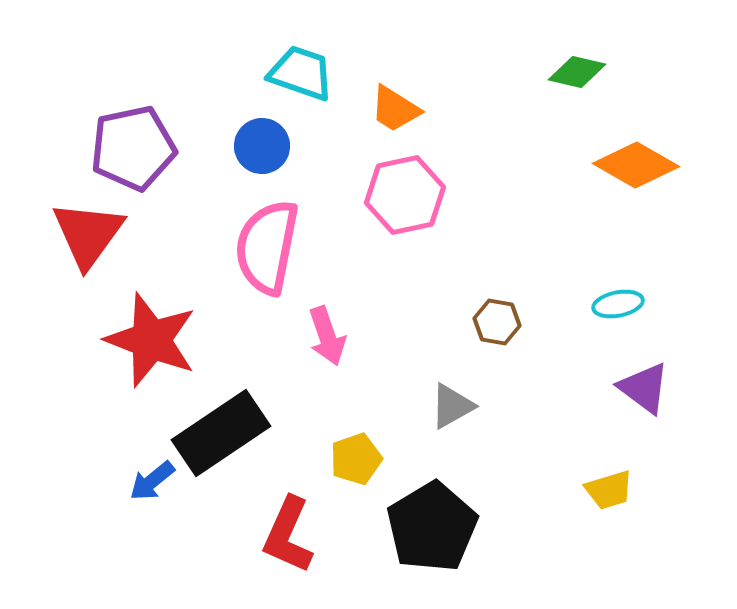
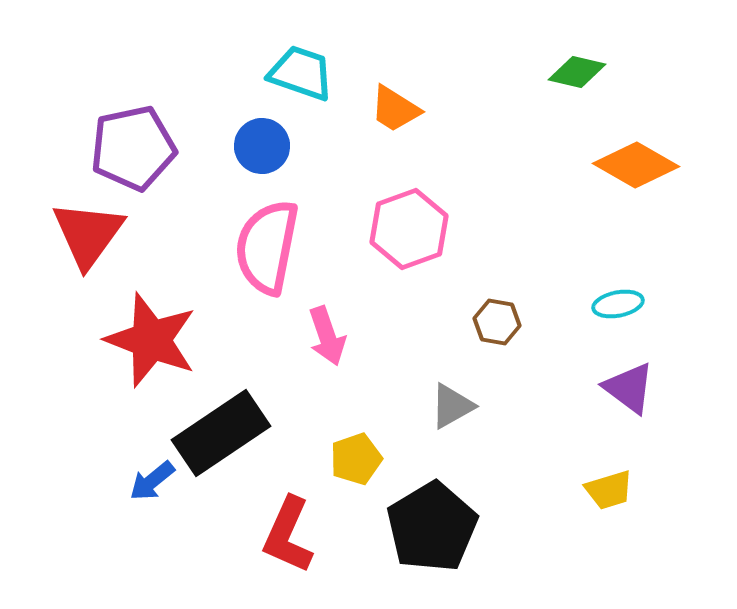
pink hexagon: moved 4 px right, 34 px down; rotated 8 degrees counterclockwise
purple triangle: moved 15 px left
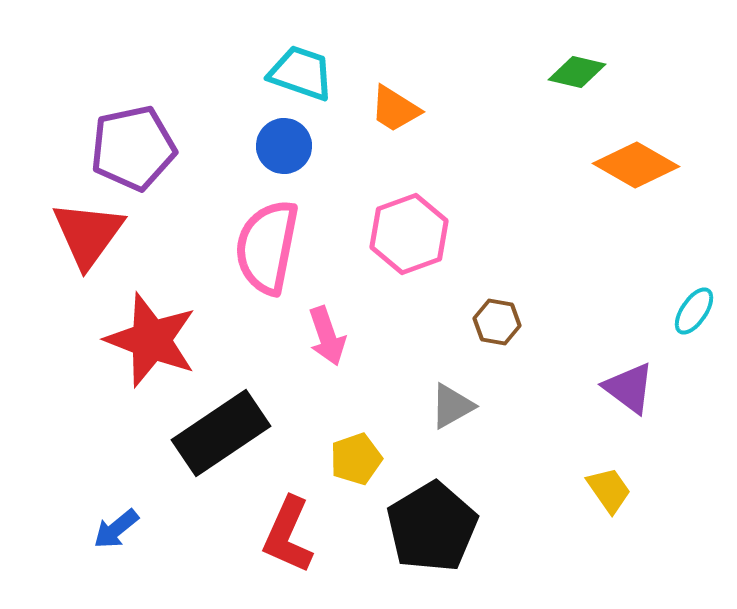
blue circle: moved 22 px right
pink hexagon: moved 5 px down
cyan ellipse: moved 76 px right, 7 px down; rotated 45 degrees counterclockwise
blue arrow: moved 36 px left, 48 px down
yellow trapezoid: rotated 108 degrees counterclockwise
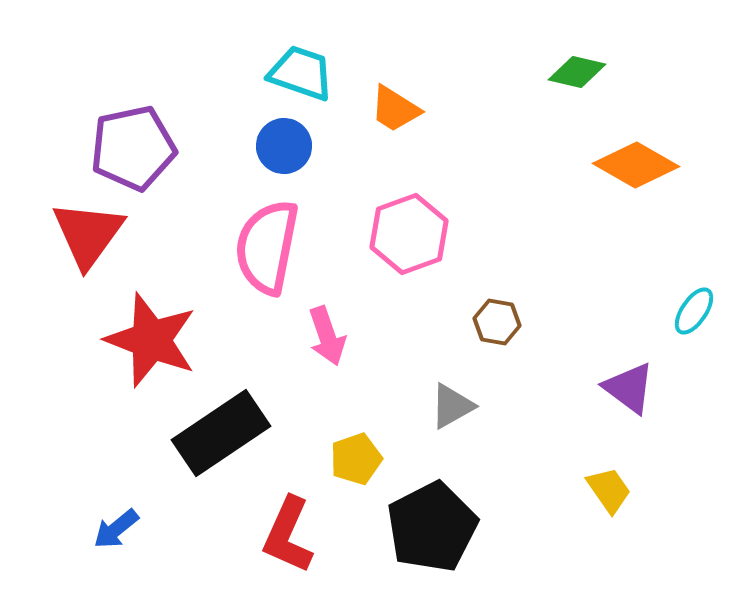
black pentagon: rotated 4 degrees clockwise
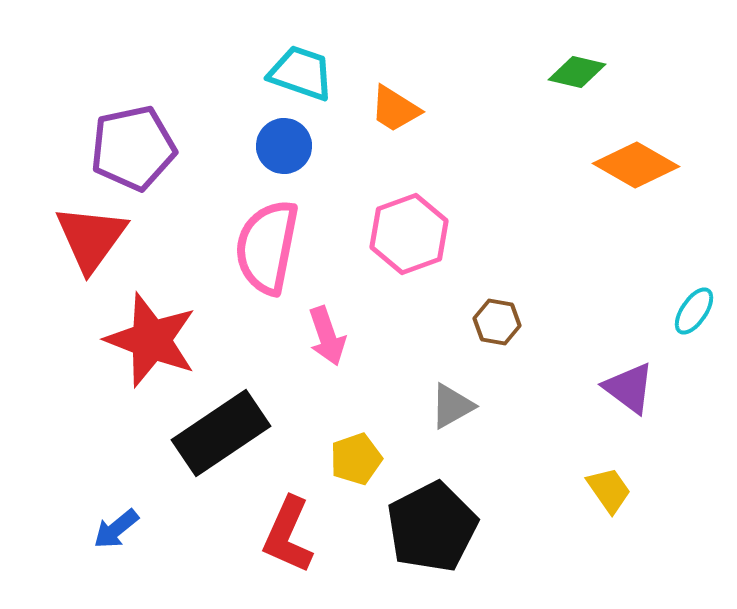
red triangle: moved 3 px right, 4 px down
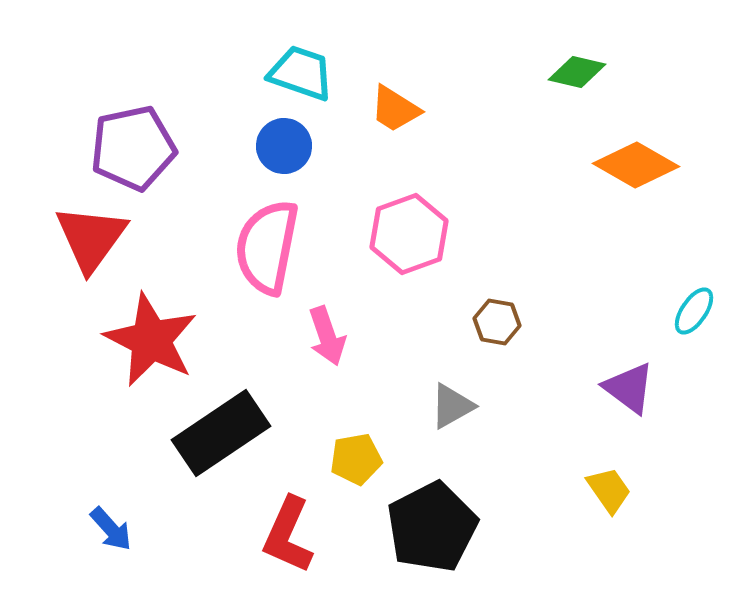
red star: rotated 6 degrees clockwise
yellow pentagon: rotated 9 degrees clockwise
blue arrow: moved 5 px left; rotated 93 degrees counterclockwise
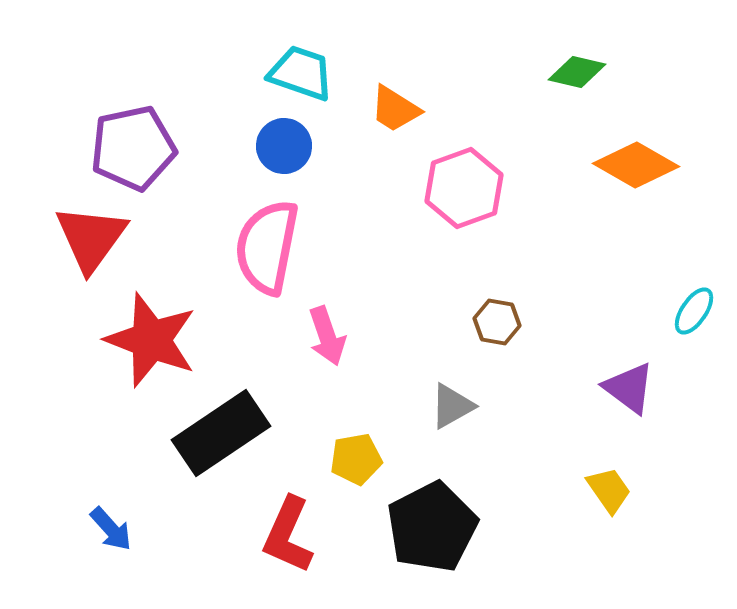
pink hexagon: moved 55 px right, 46 px up
red star: rotated 6 degrees counterclockwise
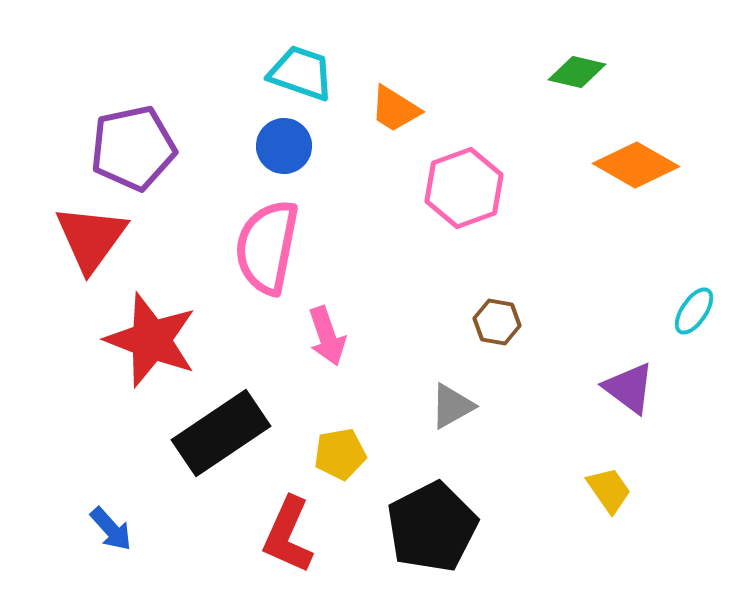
yellow pentagon: moved 16 px left, 5 px up
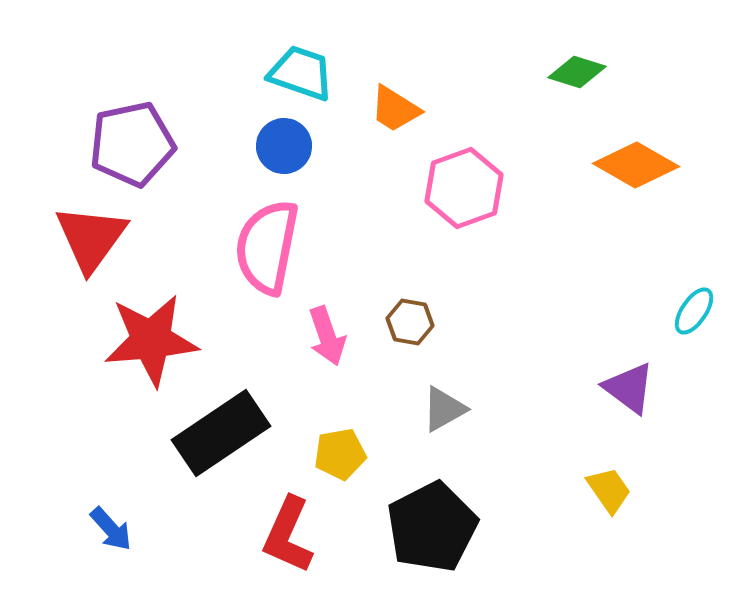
green diamond: rotated 4 degrees clockwise
purple pentagon: moved 1 px left, 4 px up
brown hexagon: moved 87 px left
red star: rotated 26 degrees counterclockwise
gray triangle: moved 8 px left, 3 px down
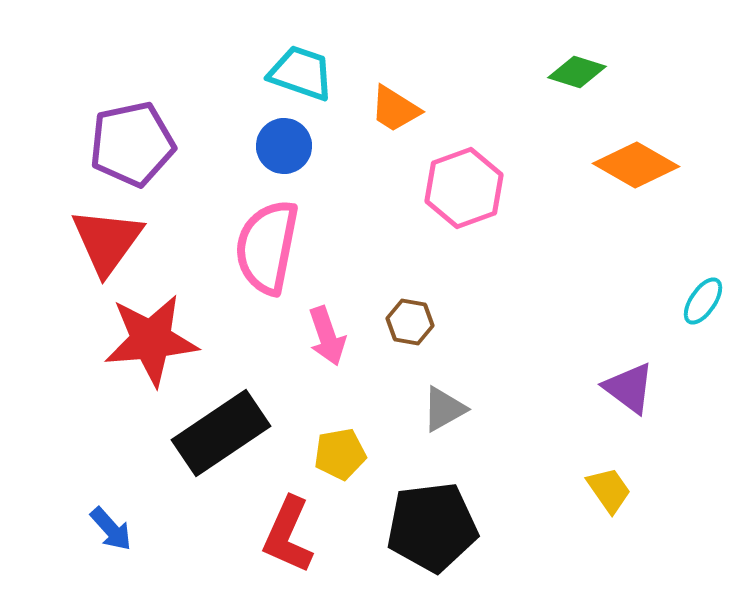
red triangle: moved 16 px right, 3 px down
cyan ellipse: moved 9 px right, 10 px up
black pentagon: rotated 20 degrees clockwise
